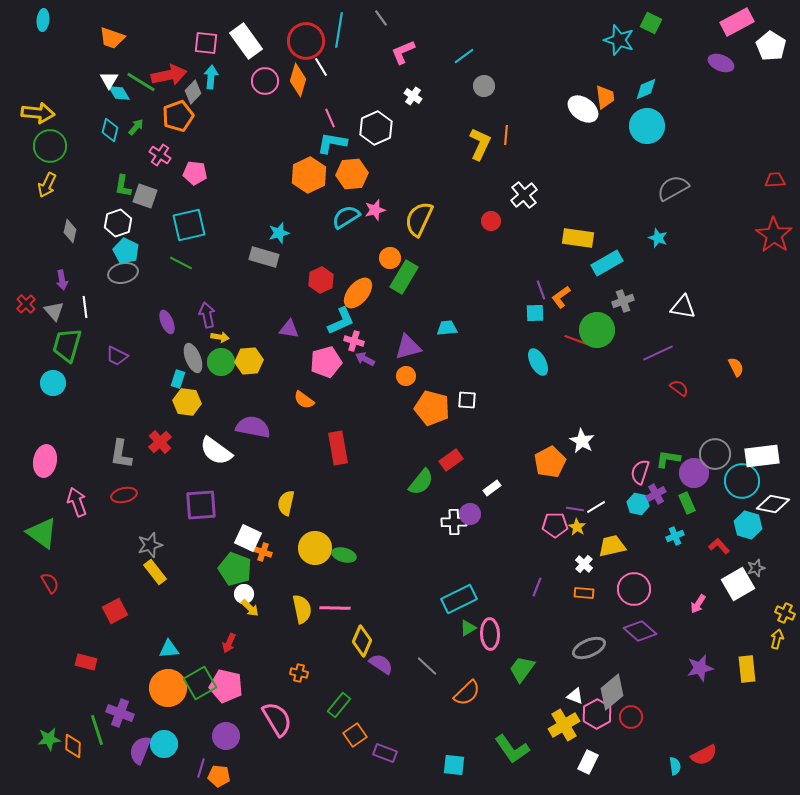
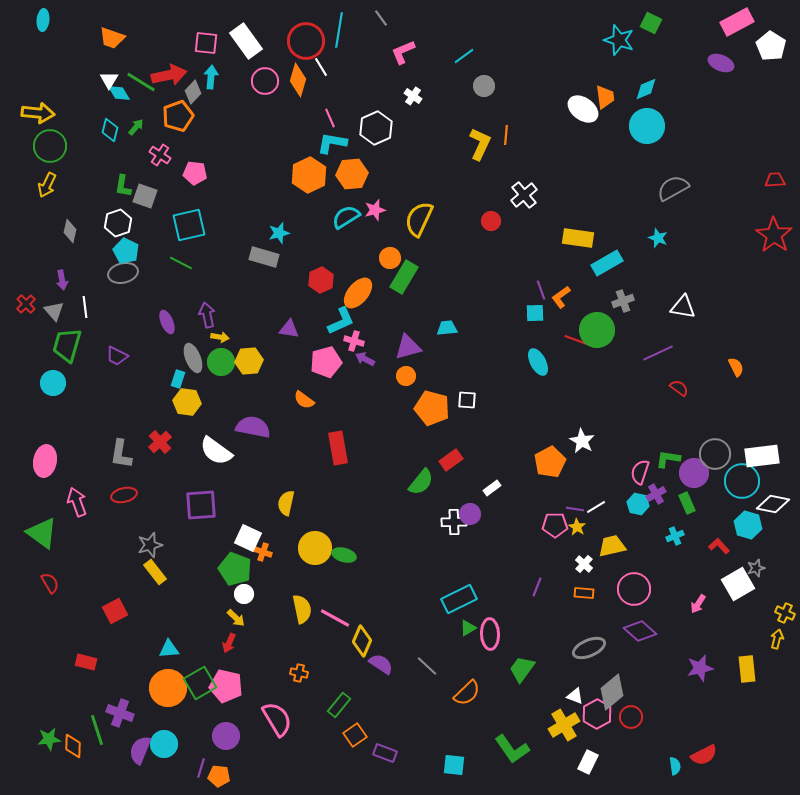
yellow arrow at (250, 608): moved 14 px left, 10 px down
pink line at (335, 608): moved 10 px down; rotated 28 degrees clockwise
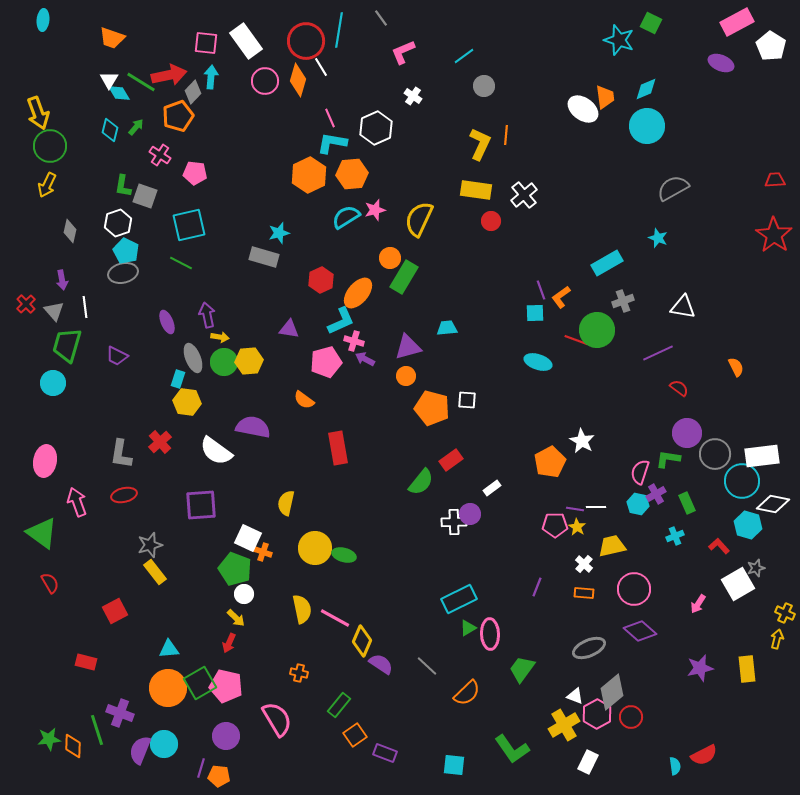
yellow arrow at (38, 113): rotated 64 degrees clockwise
yellow rectangle at (578, 238): moved 102 px left, 48 px up
green circle at (221, 362): moved 3 px right
cyan ellipse at (538, 362): rotated 44 degrees counterclockwise
purple circle at (694, 473): moved 7 px left, 40 px up
white line at (596, 507): rotated 30 degrees clockwise
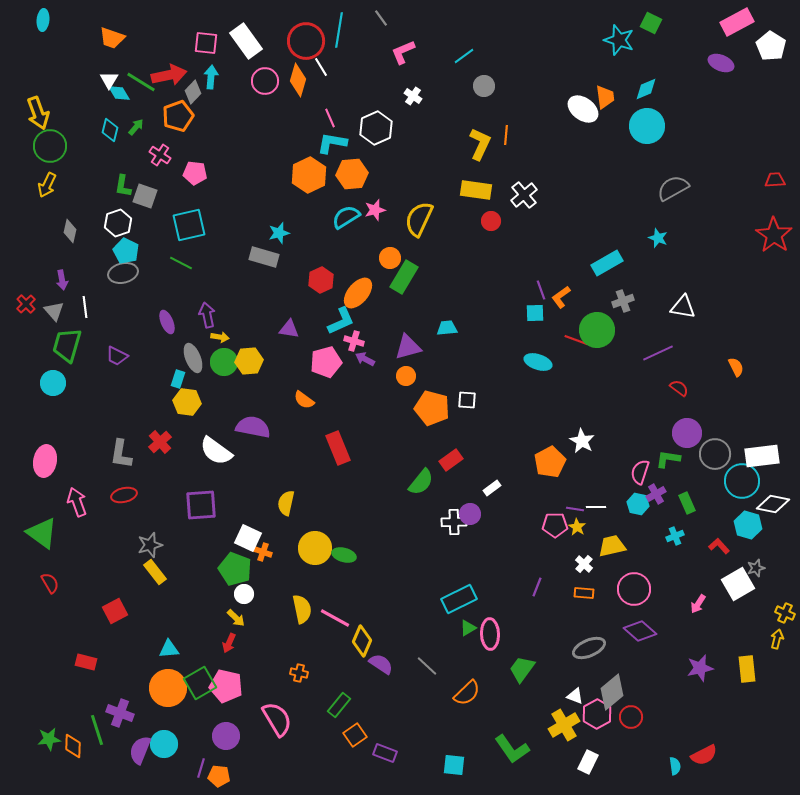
red rectangle at (338, 448): rotated 12 degrees counterclockwise
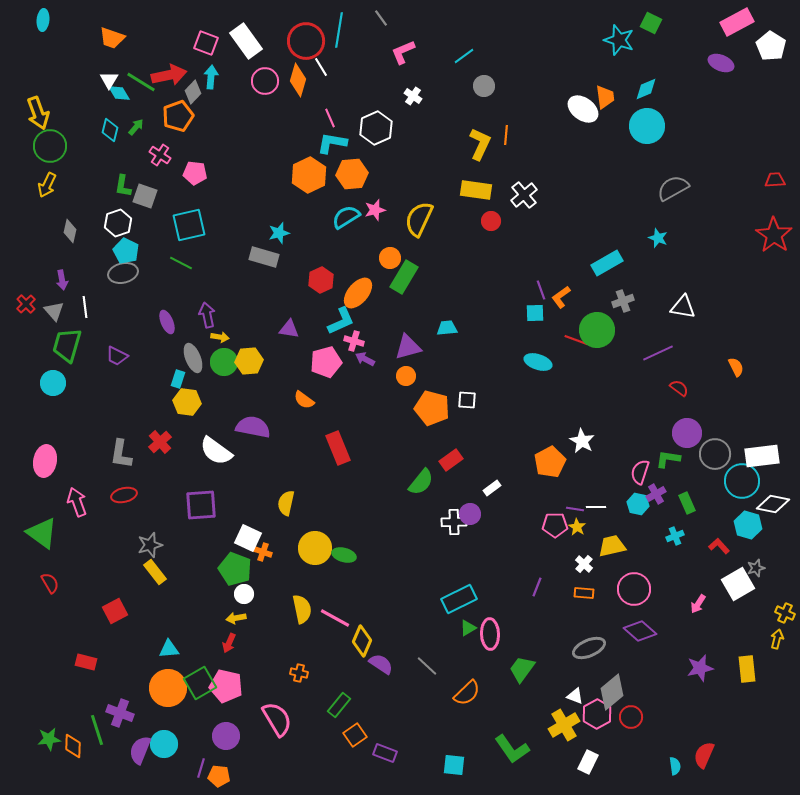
pink square at (206, 43): rotated 15 degrees clockwise
yellow arrow at (236, 618): rotated 126 degrees clockwise
red semicircle at (704, 755): rotated 140 degrees clockwise
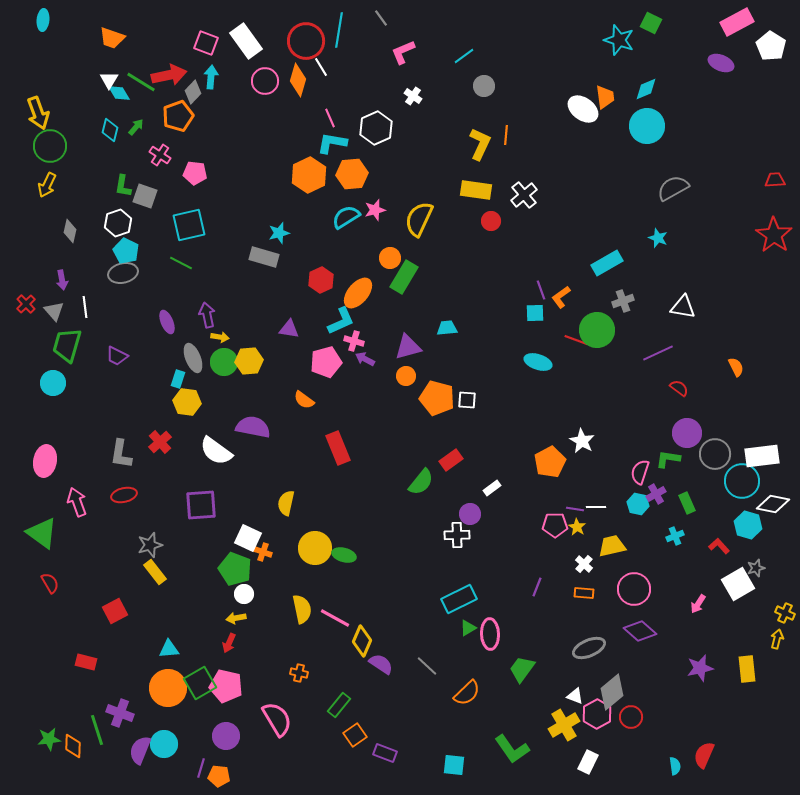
orange pentagon at (432, 408): moved 5 px right, 10 px up
white cross at (454, 522): moved 3 px right, 13 px down
